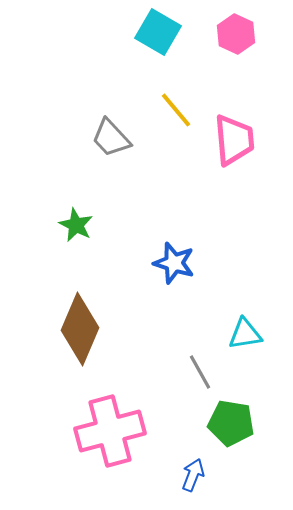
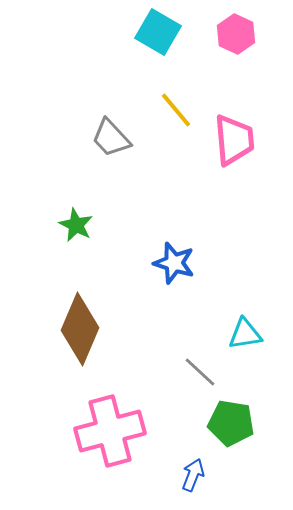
gray line: rotated 18 degrees counterclockwise
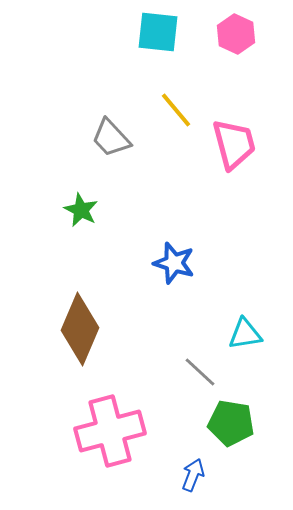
cyan square: rotated 24 degrees counterclockwise
pink trapezoid: moved 4 px down; rotated 10 degrees counterclockwise
green star: moved 5 px right, 15 px up
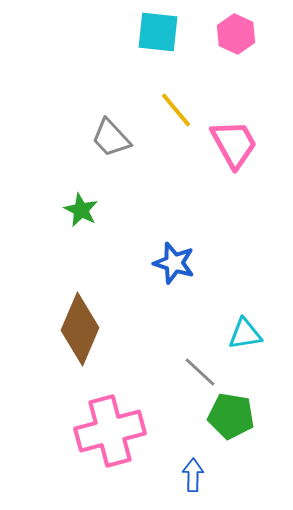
pink trapezoid: rotated 14 degrees counterclockwise
green pentagon: moved 7 px up
blue arrow: rotated 20 degrees counterclockwise
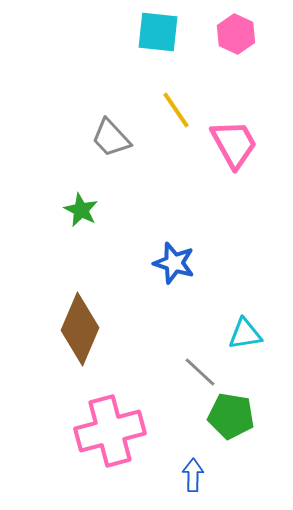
yellow line: rotated 6 degrees clockwise
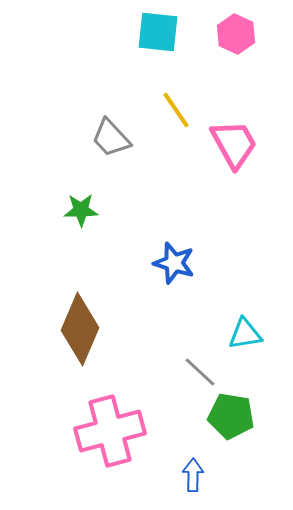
green star: rotated 28 degrees counterclockwise
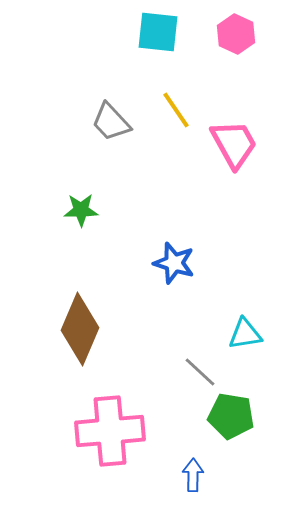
gray trapezoid: moved 16 px up
pink cross: rotated 10 degrees clockwise
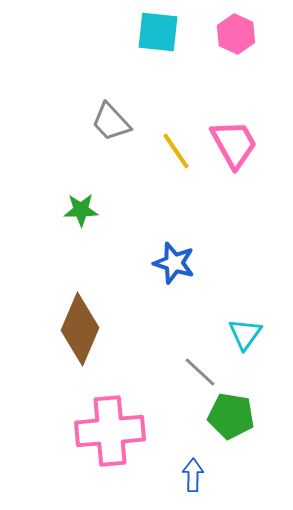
yellow line: moved 41 px down
cyan triangle: rotated 45 degrees counterclockwise
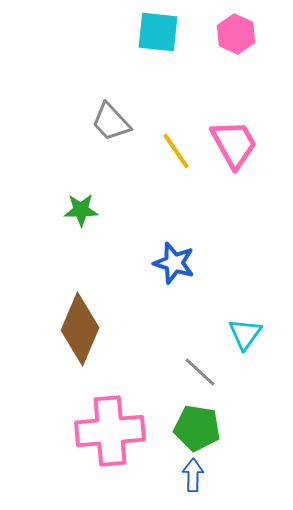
green pentagon: moved 34 px left, 12 px down
